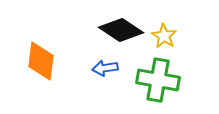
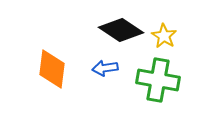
orange diamond: moved 11 px right, 8 px down
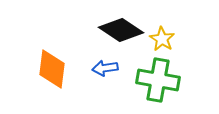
yellow star: moved 2 px left, 3 px down
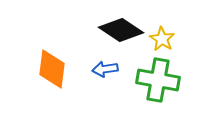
blue arrow: moved 1 px down
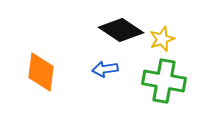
yellow star: rotated 20 degrees clockwise
orange diamond: moved 11 px left, 3 px down
green cross: moved 6 px right, 1 px down
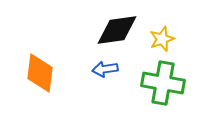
black diamond: moved 4 px left; rotated 42 degrees counterclockwise
orange diamond: moved 1 px left, 1 px down
green cross: moved 1 px left, 2 px down
